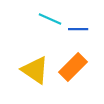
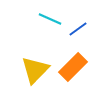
blue line: rotated 36 degrees counterclockwise
yellow triangle: rotated 40 degrees clockwise
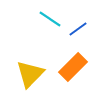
cyan line: rotated 10 degrees clockwise
yellow triangle: moved 5 px left, 4 px down
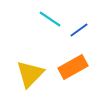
blue line: moved 1 px right, 1 px down
orange rectangle: rotated 16 degrees clockwise
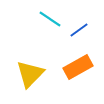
orange rectangle: moved 5 px right
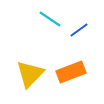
orange rectangle: moved 7 px left, 5 px down; rotated 8 degrees clockwise
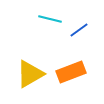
cyan line: rotated 20 degrees counterclockwise
yellow triangle: rotated 16 degrees clockwise
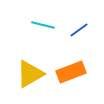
cyan line: moved 7 px left, 6 px down
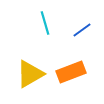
cyan line: moved 2 px right, 2 px up; rotated 60 degrees clockwise
blue line: moved 3 px right
